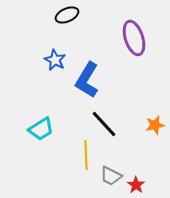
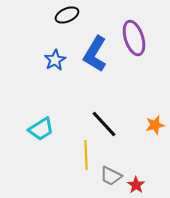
blue star: rotated 15 degrees clockwise
blue L-shape: moved 8 px right, 26 px up
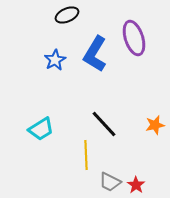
gray trapezoid: moved 1 px left, 6 px down
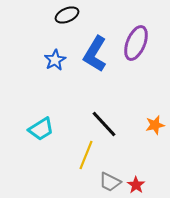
purple ellipse: moved 2 px right, 5 px down; rotated 40 degrees clockwise
yellow line: rotated 24 degrees clockwise
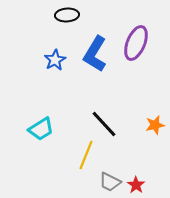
black ellipse: rotated 20 degrees clockwise
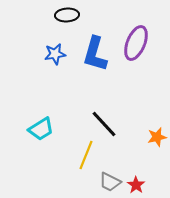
blue L-shape: rotated 15 degrees counterclockwise
blue star: moved 6 px up; rotated 20 degrees clockwise
orange star: moved 2 px right, 12 px down
